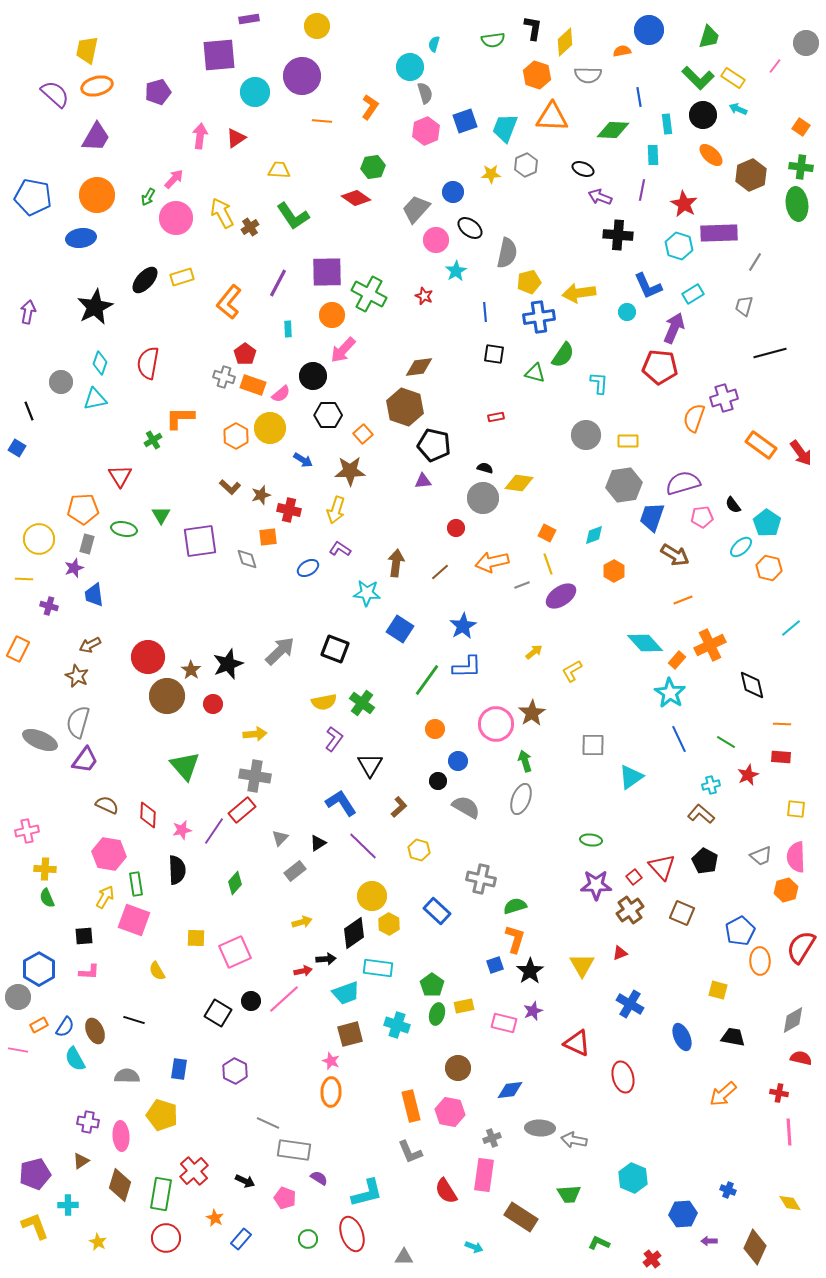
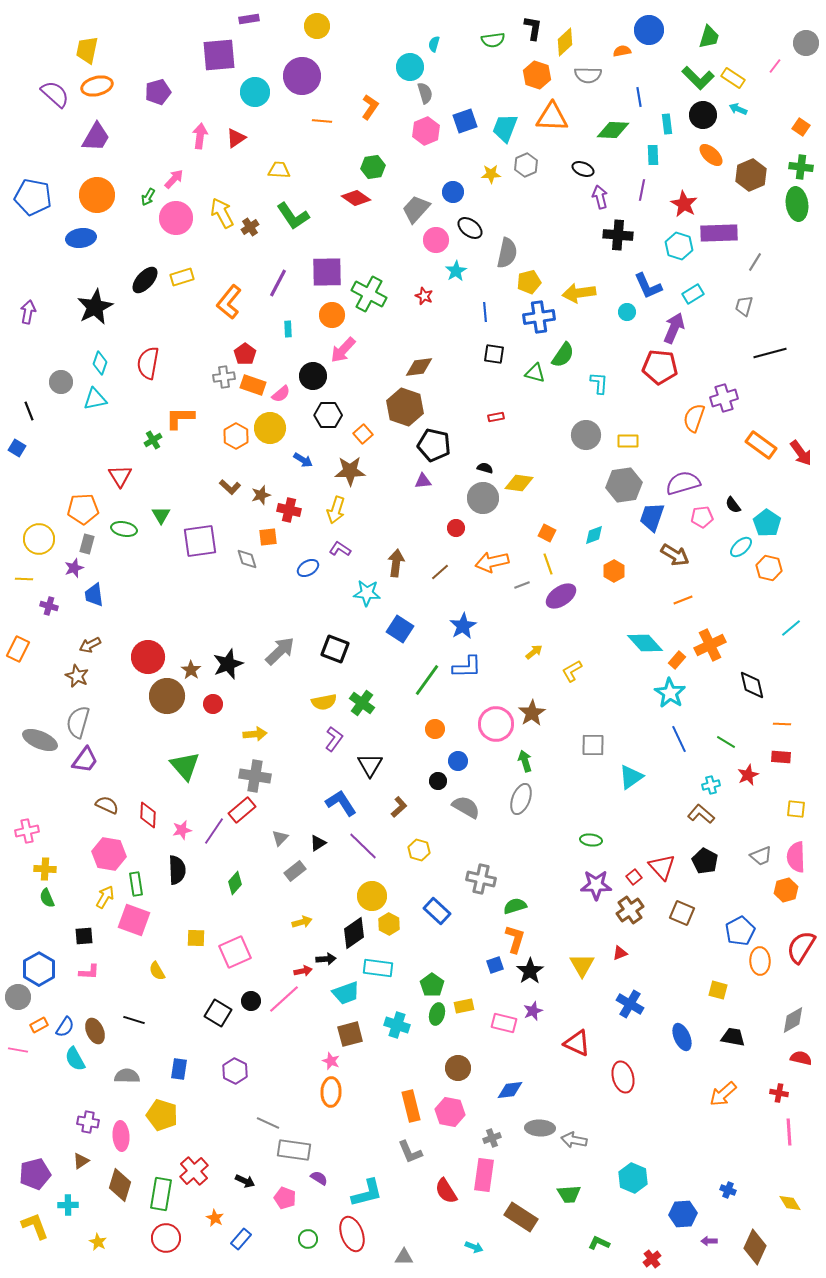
purple arrow at (600, 197): rotated 55 degrees clockwise
gray cross at (224, 377): rotated 25 degrees counterclockwise
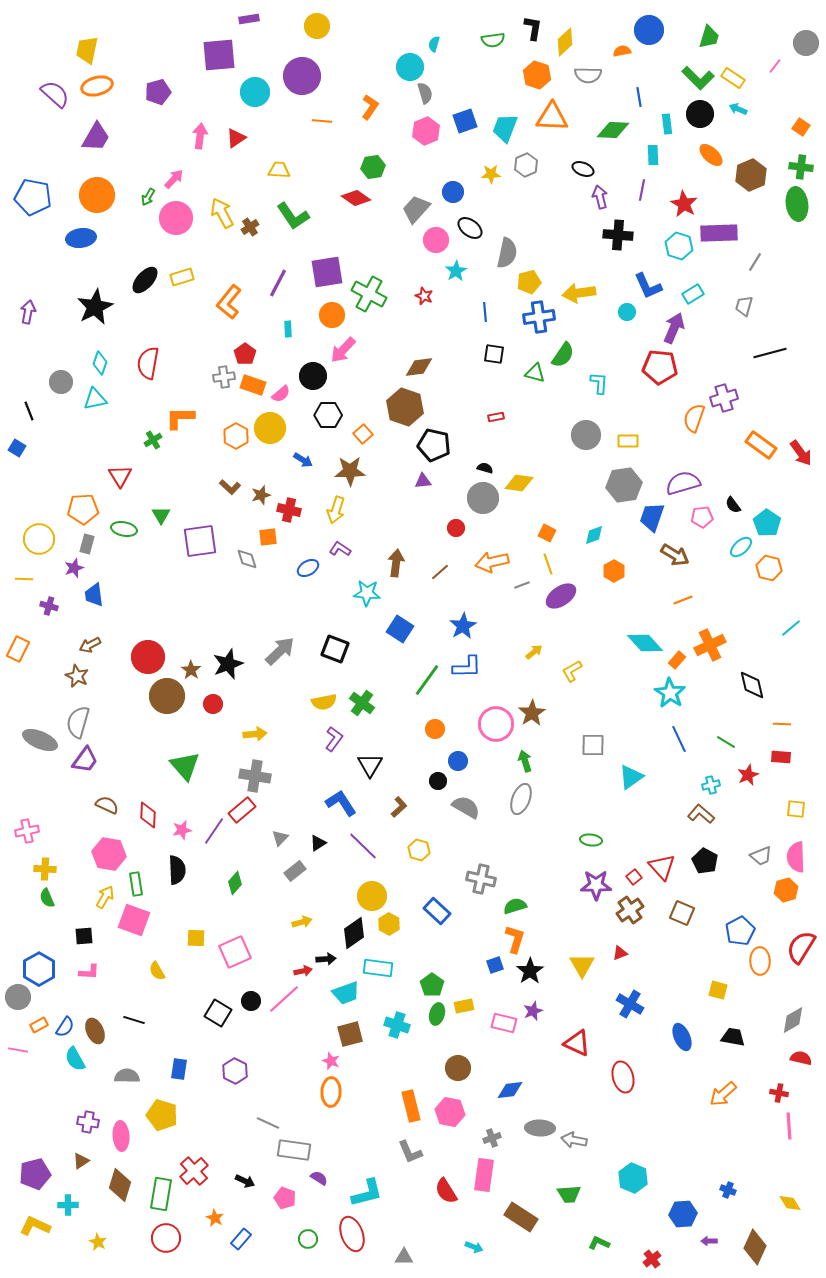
black circle at (703, 115): moved 3 px left, 1 px up
purple square at (327, 272): rotated 8 degrees counterclockwise
pink line at (789, 1132): moved 6 px up
yellow L-shape at (35, 1226): rotated 44 degrees counterclockwise
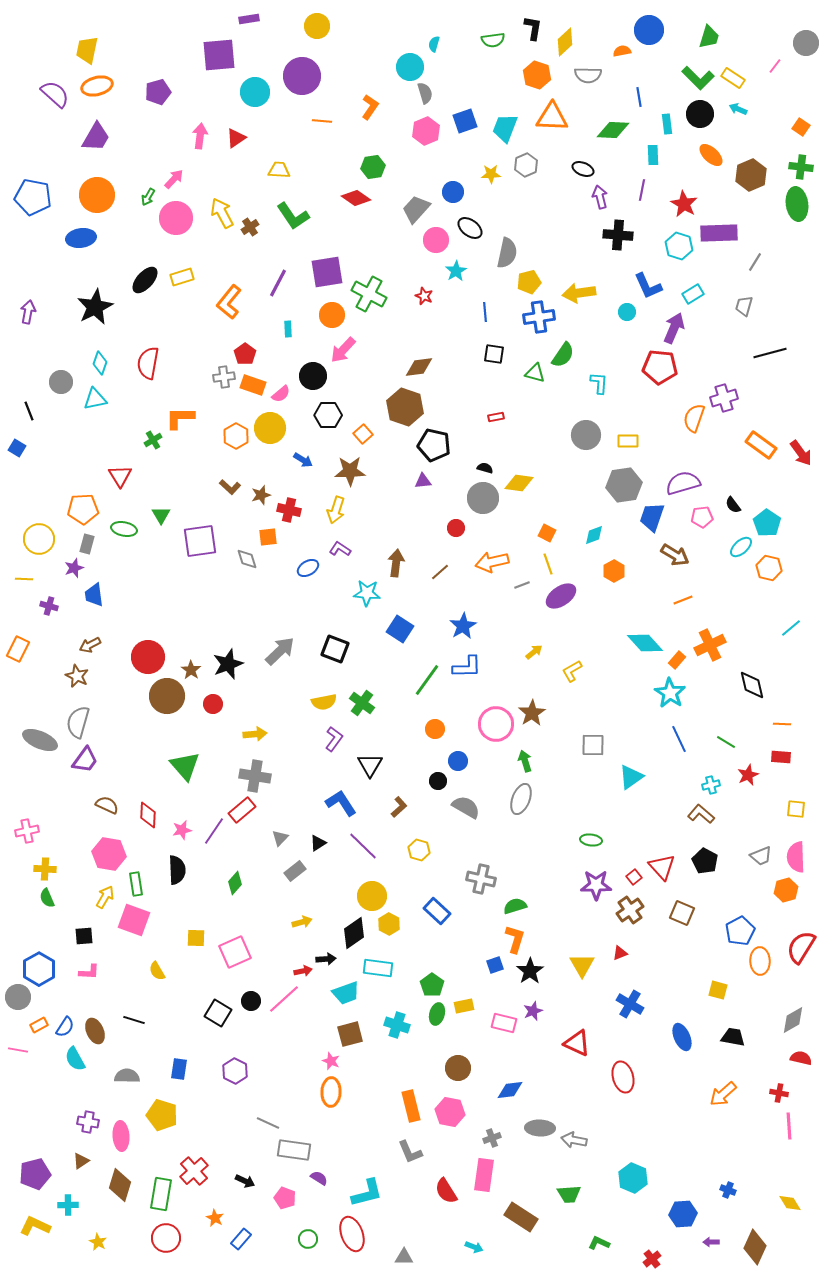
purple arrow at (709, 1241): moved 2 px right, 1 px down
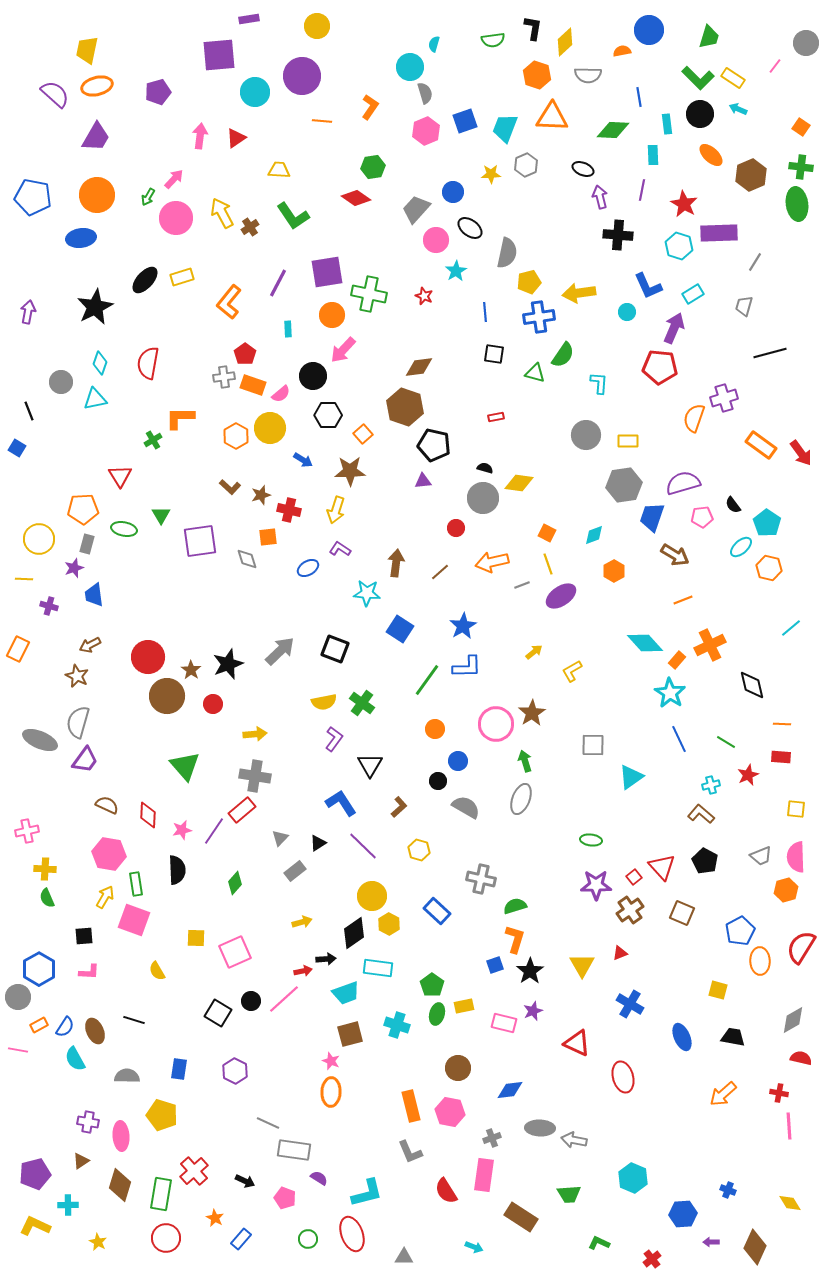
green cross at (369, 294): rotated 16 degrees counterclockwise
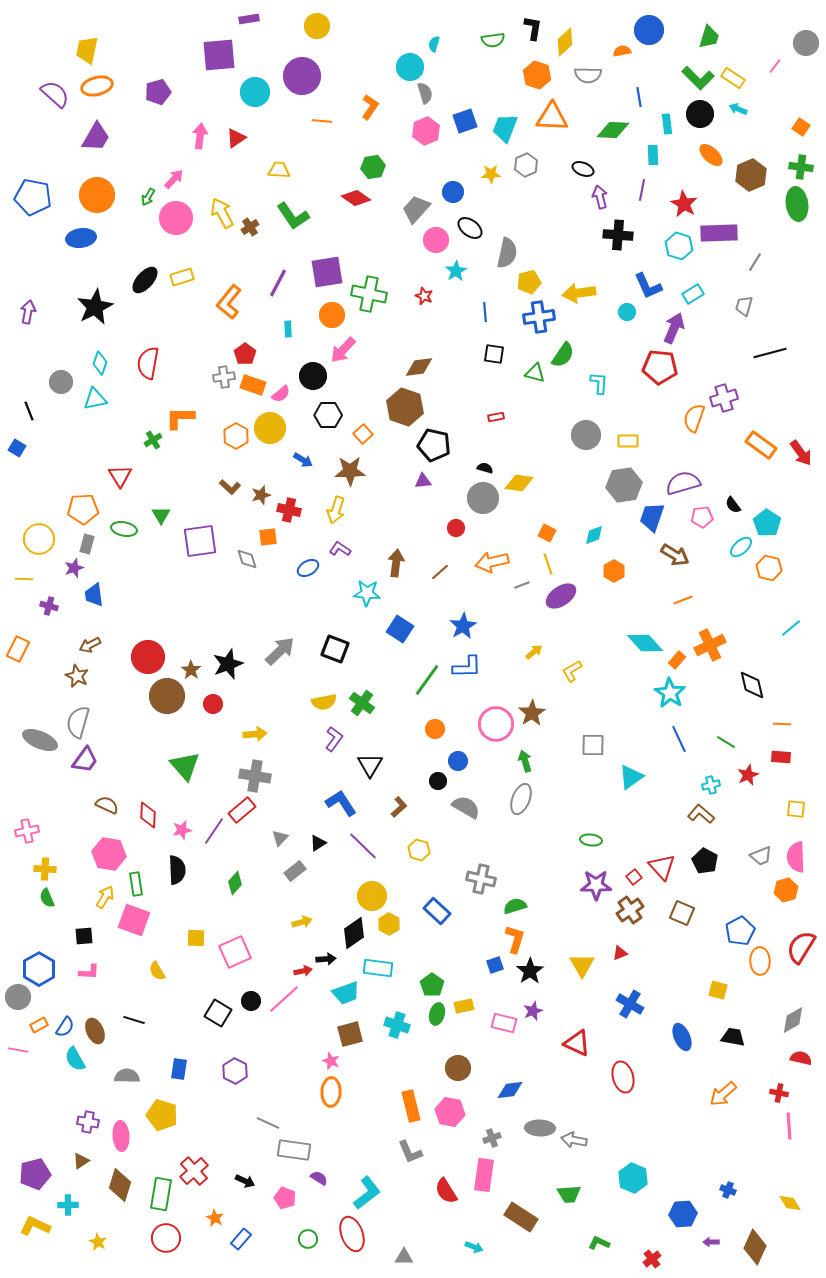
cyan L-shape at (367, 1193): rotated 24 degrees counterclockwise
